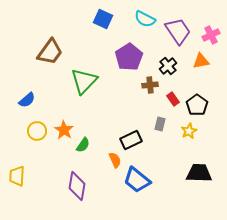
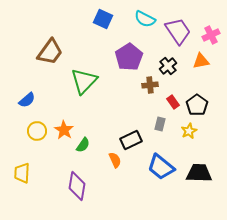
red rectangle: moved 3 px down
yellow trapezoid: moved 5 px right, 3 px up
blue trapezoid: moved 24 px right, 13 px up
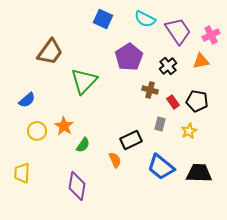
brown cross: moved 5 px down; rotated 21 degrees clockwise
black pentagon: moved 4 px up; rotated 25 degrees counterclockwise
orange star: moved 4 px up
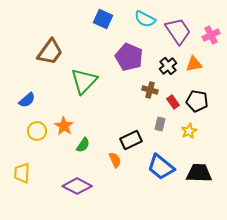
purple pentagon: rotated 16 degrees counterclockwise
orange triangle: moved 7 px left, 3 px down
purple diamond: rotated 72 degrees counterclockwise
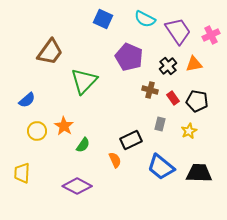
red rectangle: moved 4 px up
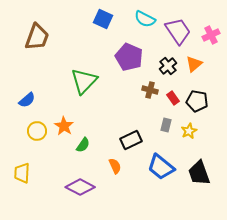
brown trapezoid: moved 13 px left, 15 px up; rotated 16 degrees counterclockwise
orange triangle: rotated 30 degrees counterclockwise
gray rectangle: moved 6 px right, 1 px down
orange semicircle: moved 6 px down
black trapezoid: rotated 112 degrees counterclockwise
purple diamond: moved 3 px right, 1 px down
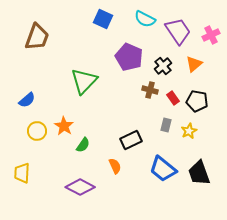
black cross: moved 5 px left
blue trapezoid: moved 2 px right, 2 px down
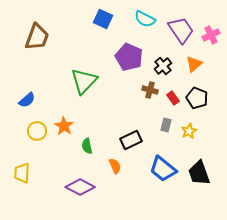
purple trapezoid: moved 3 px right, 1 px up
black pentagon: moved 3 px up; rotated 10 degrees clockwise
green semicircle: moved 4 px right, 1 px down; rotated 133 degrees clockwise
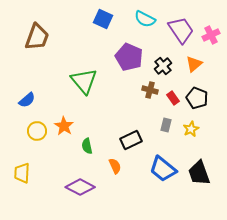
green triangle: rotated 24 degrees counterclockwise
yellow star: moved 2 px right, 2 px up
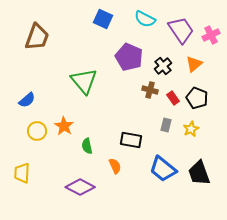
black rectangle: rotated 35 degrees clockwise
